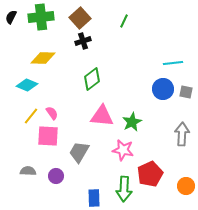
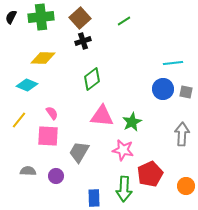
green line: rotated 32 degrees clockwise
yellow line: moved 12 px left, 4 px down
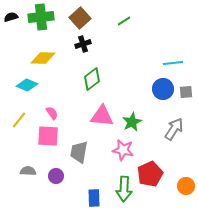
black semicircle: rotated 48 degrees clockwise
black cross: moved 3 px down
gray square: rotated 16 degrees counterclockwise
gray arrow: moved 8 px left, 5 px up; rotated 30 degrees clockwise
gray trapezoid: rotated 20 degrees counterclockwise
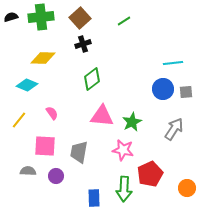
pink square: moved 3 px left, 10 px down
orange circle: moved 1 px right, 2 px down
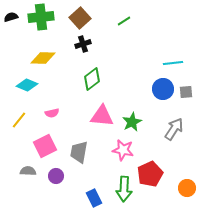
pink semicircle: rotated 112 degrees clockwise
pink square: rotated 30 degrees counterclockwise
blue rectangle: rotated 24 degrees counterclockwise
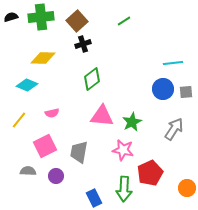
brown square: moved 3 px left, 3 px down
red pentagon: moved 1 px up
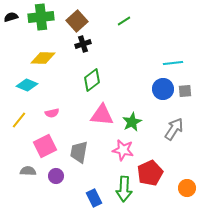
green diamond: moved 1 px down
gray square: moved 1 px left, 1 px up
pink triangle: moved 1 px up
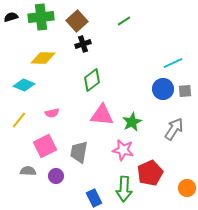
cyan line: rotated 18 degrees counterclockwise
cyan diamond: moved 3 px left
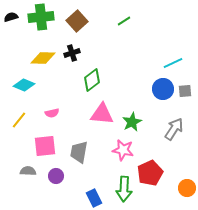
black cross: moved 11 px left, 9 px down
pink triangle: moved 1 px up
pink square: rotated 20 degrees clockwise
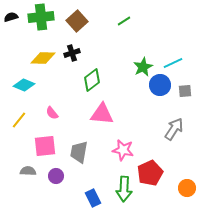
blue circle: moved 3 px left, 4 px up
pink semicircle: rotated 64 degrees clockwise
green star: moved 11 px right, 55 px up
blue rectangle: moved 1 px left
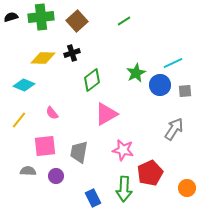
green star: moved 7 px left, 6 px down
pink triangle: moved 4 px right; rotated 35 degrees counterclockwise
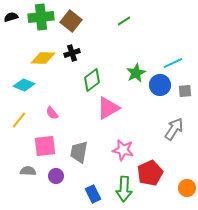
brown square: moved 6 px left; rotated 10 degrees counterclockwise
pink triangle: moved 2 px right, 6 px up
blue rectangle: moved 4 px up
